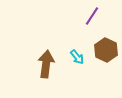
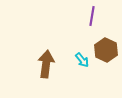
purple line: rotated 24 degrees counterclockwise
cyan arrow: moved 5 px right, 3 px down
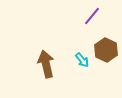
purple line: rotated 30 degrees clockwise
brown arrow: rotated 20 degrees counterclockwise
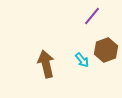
brown hexagon: rotated 15 degrees clockwise
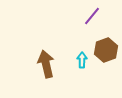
cyan arrow: rotated 140 degrees counterclockwise
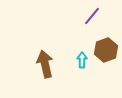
brown arrow: moved 1 px left
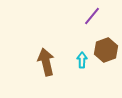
brown arrow: moved 1 px right, 2 px up
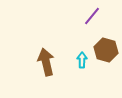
brown hexagon: rotated 25 degrees counterclockwise
